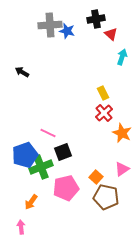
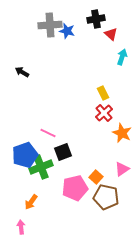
pink pentagon: moved 9 px right
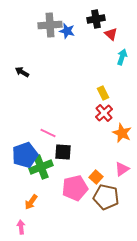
black square: rotated 24 degrees clockwise
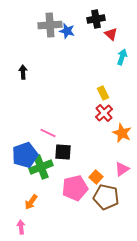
black arrow: moved 1 px right; rotated 56 degrees clockwise
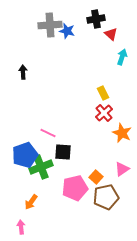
brown pentagon: rotated 25 degrees counterclockwise
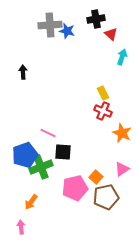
red cross: moved 1 px left, 2 px up; rotated 24 degrees counterclockwise
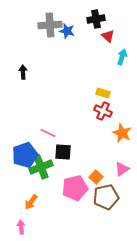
red triangle: moved 3 px left, 2 px down
yellow rectangle: rotated 48 degrees counterclockwise
